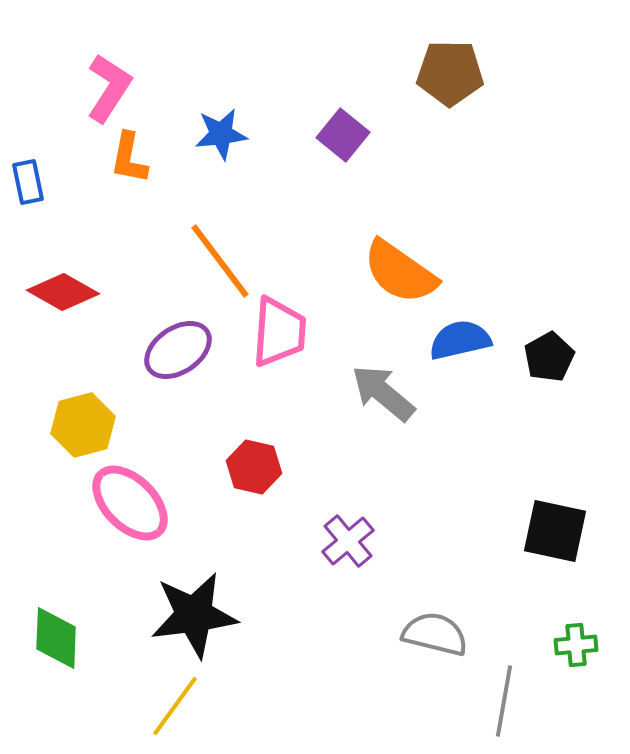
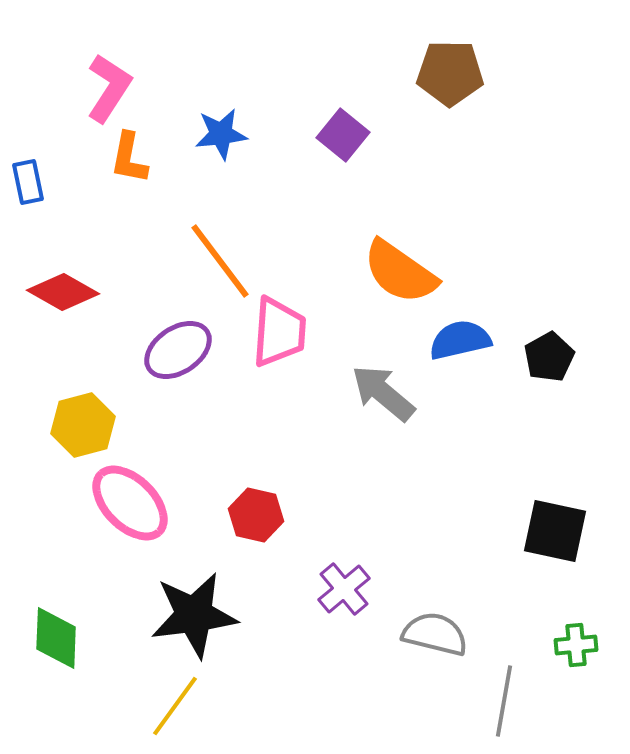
red hexagon: moved 2 px right, 48 px down
purple cross: moved 4 px left, 48 px down
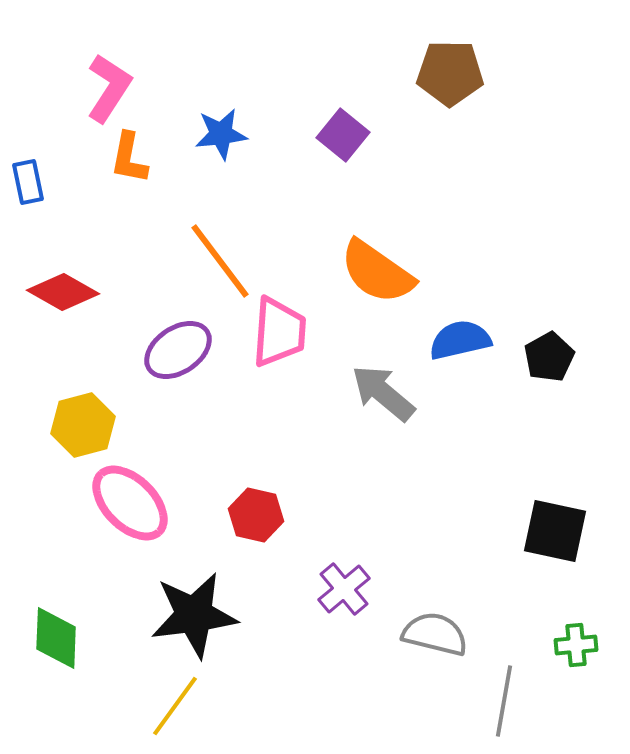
orange semicircle: moved 23 px left
